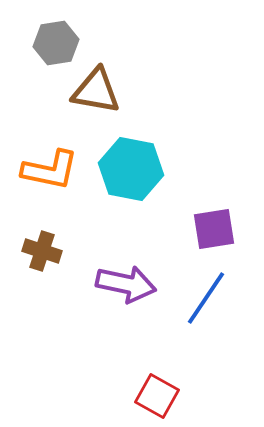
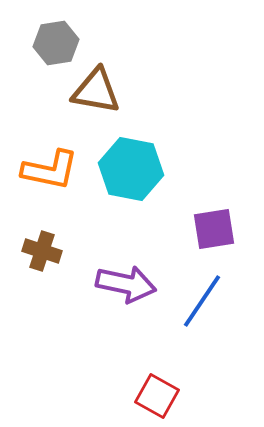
blue line: moved 4 px left, 3 px down
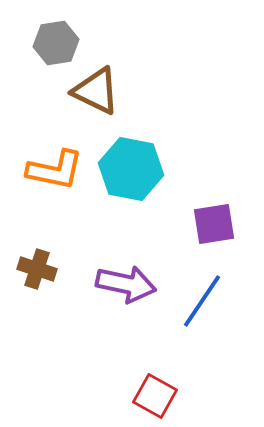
brown triangle: rotated 16 degrees clockwise
orange L-shape: moved 5 px right
purple square: moved 5 px up
brown cross: moved 5 px left, 18 px down
red square: moved 2 px left
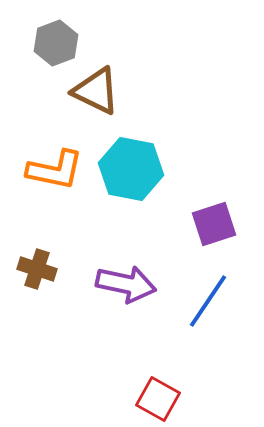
gray hexagon: rotated 12 degrees counterclockwise
purple square: rotated 9 degrees counterclockwise
blue line: moved 6 px right
red square: moved 3 px right, 3 px down
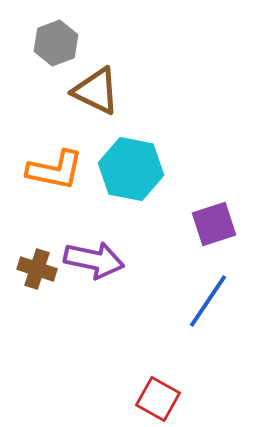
purple arrow: moved 32 px left, 24 px up
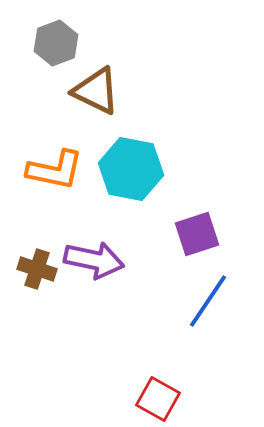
purple square: moved 17 px left, 10 px down
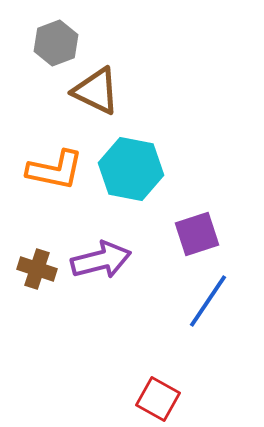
purple arrow: moved 7 px right; rotated 26 degrees counterclockwise
